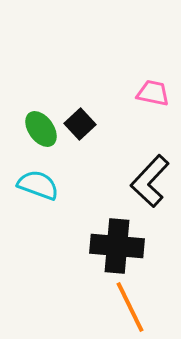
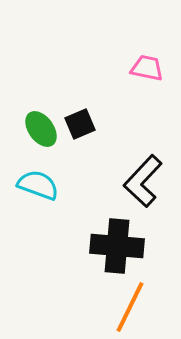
pink trapezoid: moved 6 px left, 25 px up
black square: rotated 20 degrees clockwise
black L-shape: moved 7 px left
orange line: rotated 52 degrees clockwise
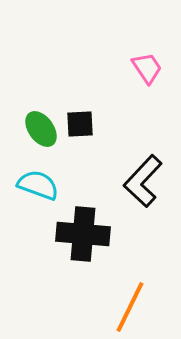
pink trapezoid: rotated 44 degrees clockwise
black square: rotated 20 degrees clockwise
black cross: moved 34 px left, 12 px up
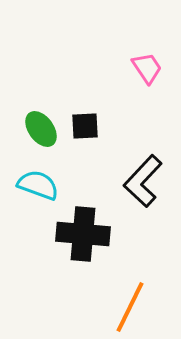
black square: moved 5 px right, 2 px down
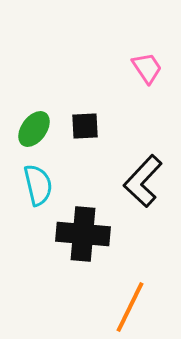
green ellipse: moved 7 px left; rotated 72 degrees clockwise
cyan semicircle: rotated 57 degrees clockwise
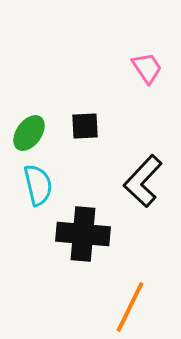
green ellipse: moved 5 px left, 4 px down
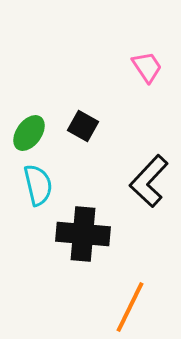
pink trapezoid: moved 1 px up
black square: moved 2 px left; rotated 32 degrees clockwise
black L-shape: moved 6 px right
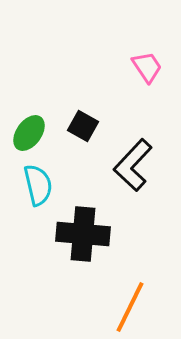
black L-shape: moved 16 px left, 16 px up
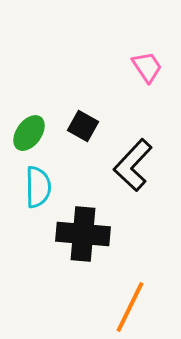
cyan semicircle: moved 2 px down; rotated 12 degrees clockwise
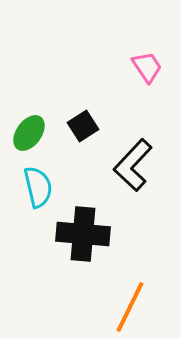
black square: rotated 28 degrees clockwise
cyan semicircle: rotated 12 degrees counterclockwise
